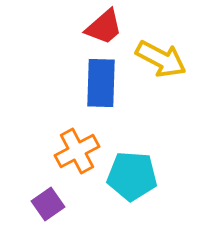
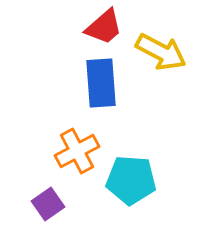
yellow arrow: moved 7 px up
blue rectangle: rotated 6 degrees counterclockwise
cyan pentagon: moved 1 px left, 4 px down
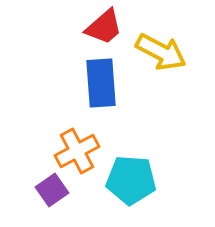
purple square: moved 4 px right, 14 px up
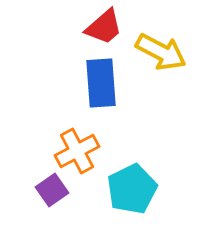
cyan pentagon: moved 1 px right, 9 px down; rotated 30 degrees counterclockwise
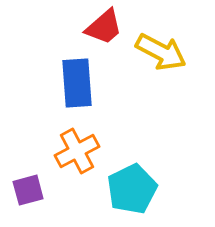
blue rectangle: moved 24 px left
purple square: moved 24 px left; rotated 20 degrees clockwise
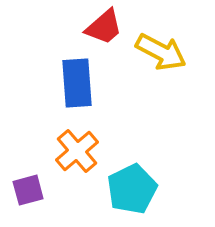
orange cross: rotated 12 degrees counterclockwise
